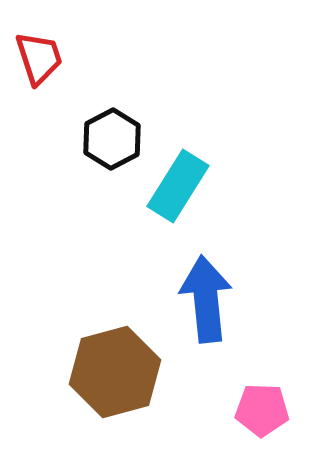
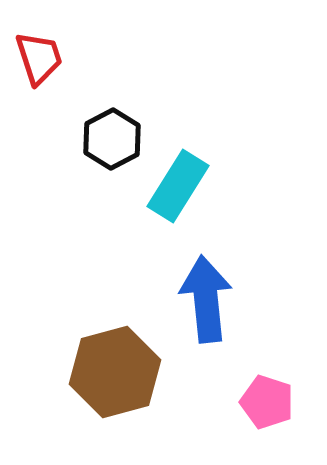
pink pentagon: moved 5 px right, 8 px up; rotated 16 degrees clockwise
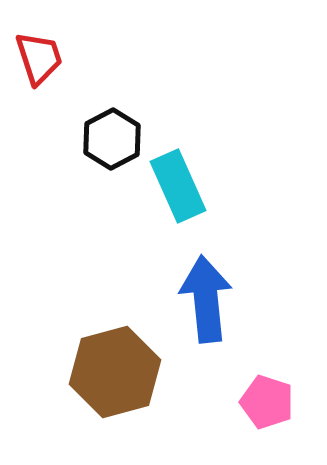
cyan rectangle: rotated 56 degrees counterclockwise
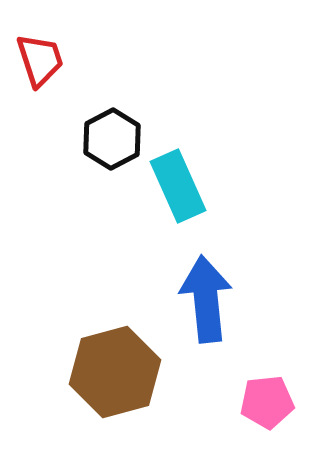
red trapezoid: moved 1 px right, 2 px down
pink pentagon: rotated 24 degrees counterclockwise
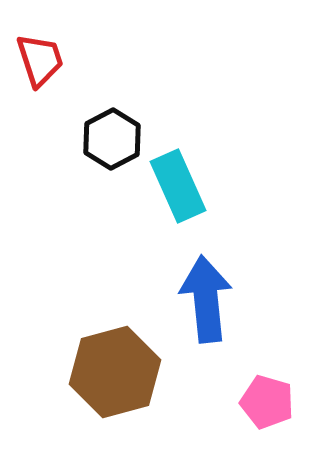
pink pentagon: rotated 22 degrees clockwise
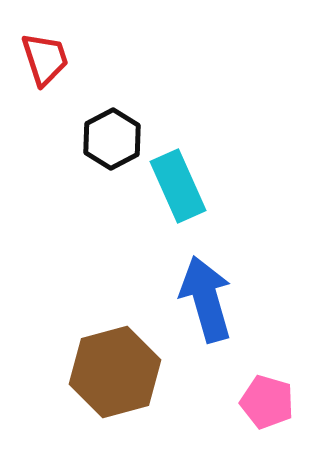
red trapezoid: moved 5 px right, 1 px up
blue arrow: rotated 10 degrees counterclockwise
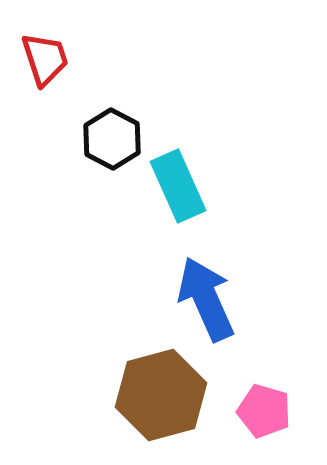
black hexagon: rotated 4 degrees counterclockwise
blue arrow: rotated 8 degrees counterclockwise
brown hexagon: moved 46 px right, 23 px down
pink pentagon: moved 3 px left, 9 px down
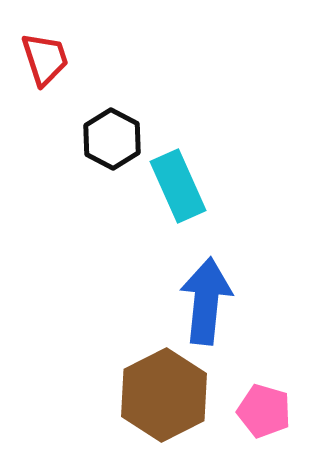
blue arrow: moved 2 px down; rotated 30 degrees clockwise
brown hexagon: moved 3 px right; rotated 12 degrees counterclockwise
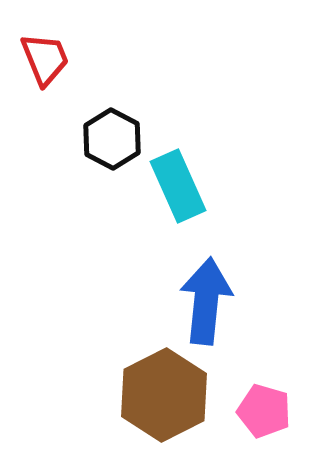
red trapezoid: rotated 4 degrees counterclockwise
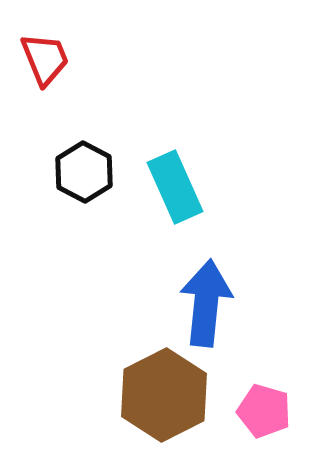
black hexagon: moved 28 px left, 33 px down
cyan rectangle: moved 3 px left, 1 px down
blue arrow: moved 2 px down
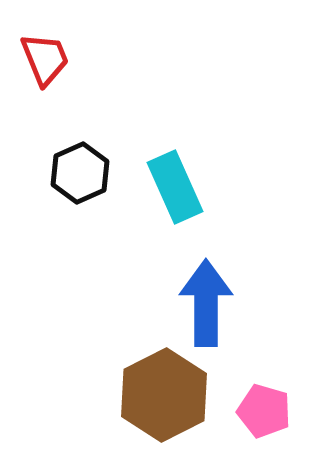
black hexagon: moved 4 px left, 1 px down; rotated 8 degrees clockwise
blue arrow: rotated 6 degrees counterclockwise
